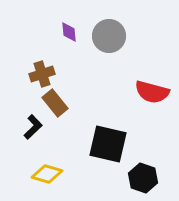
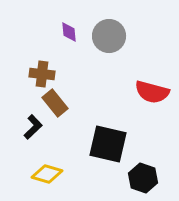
brown cross: rotated 25 degrees clockwise
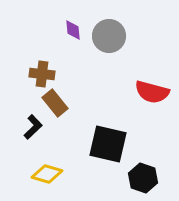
purple diamond: moved 4 px right, 2 px up
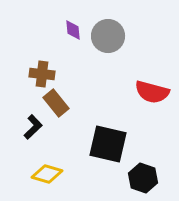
gray circle: moved 1 px left
brown rectangle: moved 1 px right
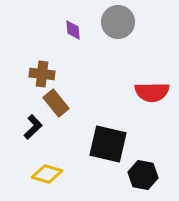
gray circle: moved 10 px right, 14 px up
red semicircle: rotated 16 degrees counterclockwise
black hexagon: moved 3 px up; rotated 8 degrees counterclockwise
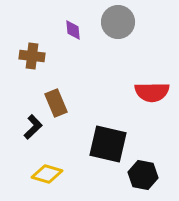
brown cross: moved 10 px left, 18 px up
brown rectangle: rotated 16 degrees clockwise
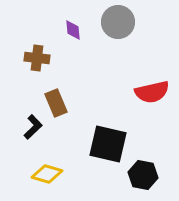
brown cross: moved 5 px right, 2 px down
red semicircle: rotated 12 degrees counterclockwise
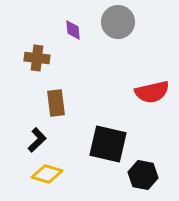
brown rectangle: rotated 16 degrees clockwise
black L-shape: moved 4 px right, 13 px down
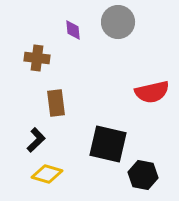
black L-shape: moved 1 px left
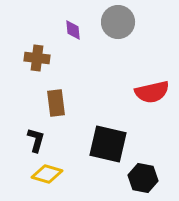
black L-shape: rotated 30 degrees counterclockwise
black hexagon: moved 3 px down
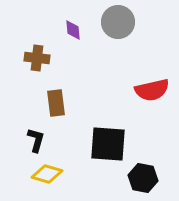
red semicircle: moved 2 px up
black square: rotated 9 degrees counterclockwise
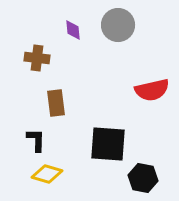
gray circle: moved 3 px down
black L-shape: rotated 15 degrees counterclockwise
